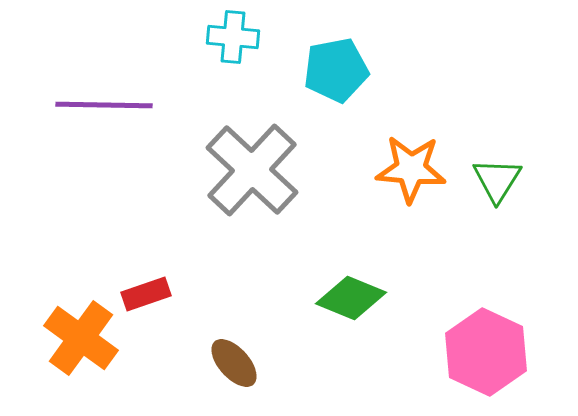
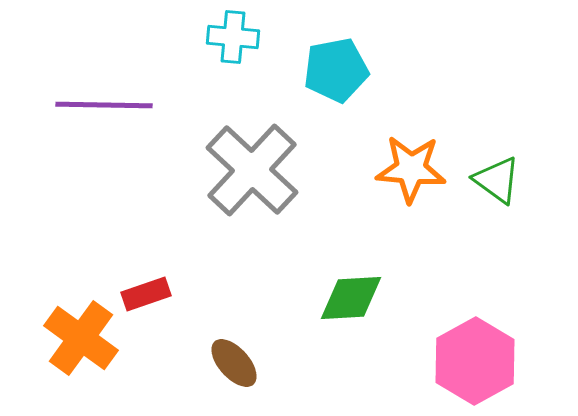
green triangle: rotated 26 degrees counterclockwise
green diamond: rotated 26 degrees counterclockwise
pink hexagon: moved 11 px left, 9 px down; rotated 6 degrees clockwise
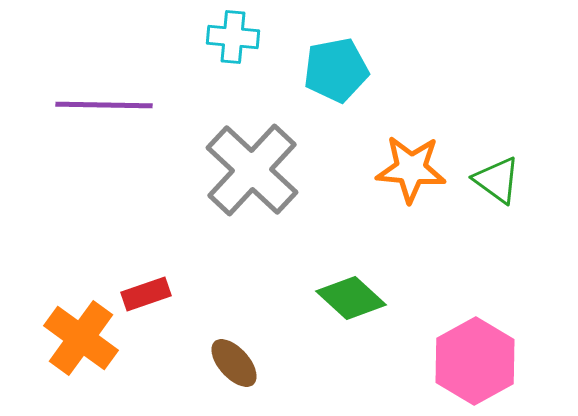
green diamond: rotated 46 degrees clockwise
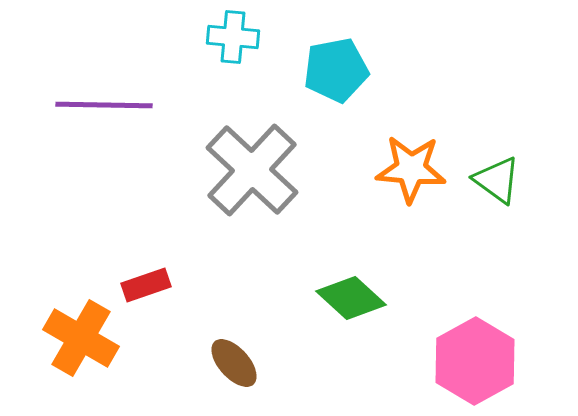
red rectangle: moved 9 px up
orange cross: rotated 6 degrees counterclockwise
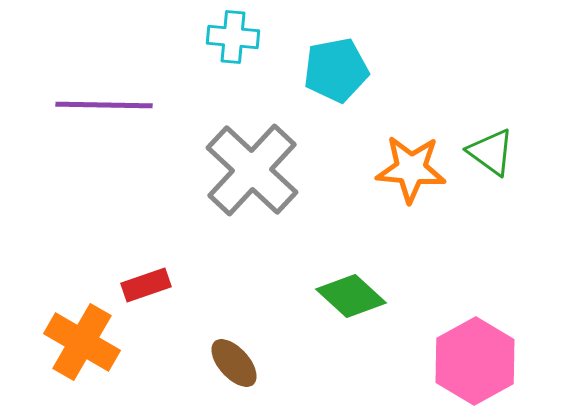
green triangle: moved 6 px left, 28 px up
green diamond: moved 2 px up
orange cross: moved 1 px right, 4 px down
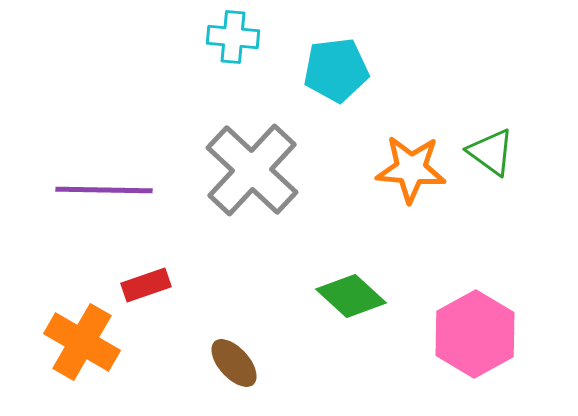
cyan pentagon: rotated 4 degrees clockwise
purple line: moved 85 px down
pink hexagon: moved 27 px up
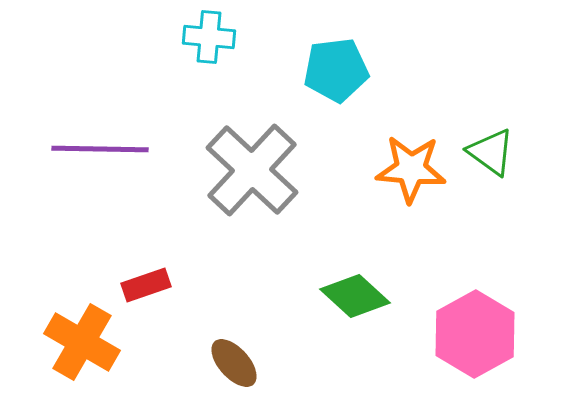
cyan cross: moved 24 px left
purple line: moved 4 px left, 41 px up
green diamond: moved 4 px right
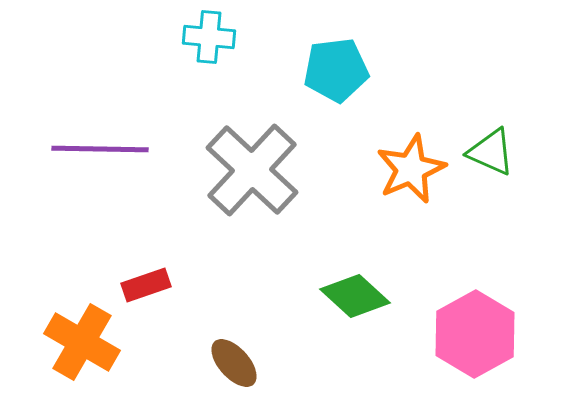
green triangle: rotated 12 degrees counterclockwise
orange star: rotated 28 degrees counterclockwise
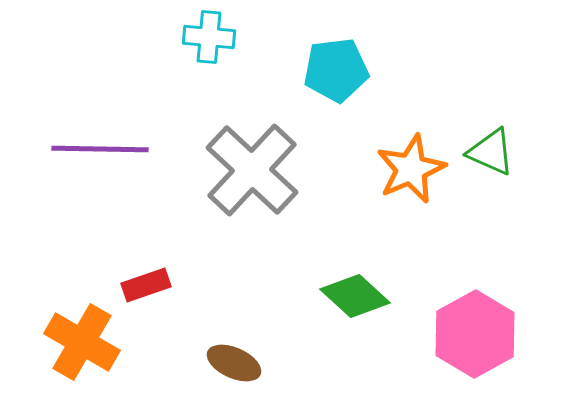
brown ellipse: rotated 24 degrees counterclockwise
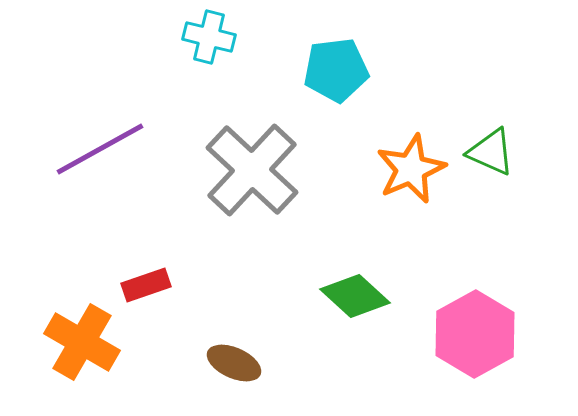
cyan cross: rotated 9 degrees clockwise
purple line: rotated 30 degrees counterclockwise
